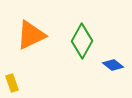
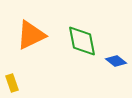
green diamond: rotated 40 degrees counterclockwise
blue diamond: moved 3 px right, 4 px up
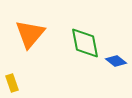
orange triangle: moved 1 px left, 1 px up; rotated 24 degrees counterclockwise
green diamond: moved 3 px right, 2 px down
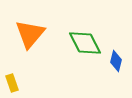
green diamond: rotated 16 degrees counterclockwise
blue diamond: rotated 65 degrees clockwise
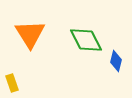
orange triangle: rotated 12 degrees counterclockwise
green diamond: moved 1 px right, 3 px up
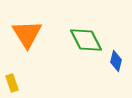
orange triangle: moved 3 px left
